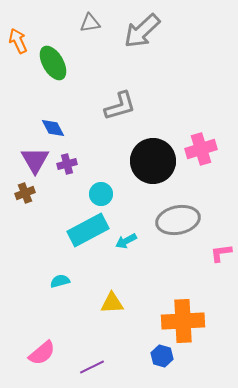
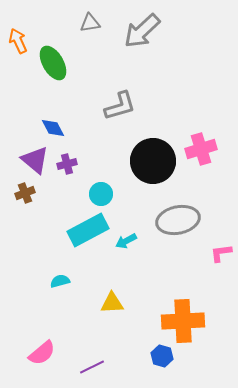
purple triangle: rotated 20 degrees counterclockwise
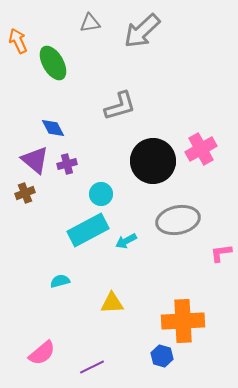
pink cross: rotated 12 degrees counterclockwise
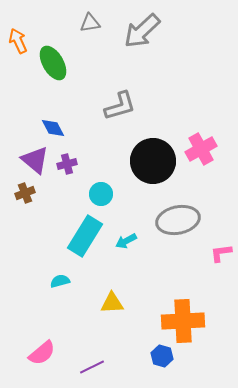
cyan rectangle: moved 3 px left, 6 px down; rotated 30 degrees counterclockwise
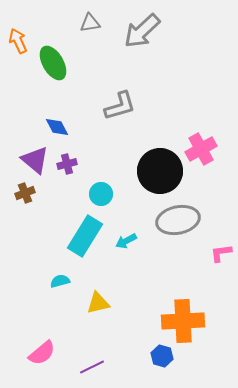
blue diamond: moved 4 px right, 1 px up
black circle: moved 7 px right, 10 px down
yellow triangle: moved 14 px left; rotated 10 degrees counterclockwise
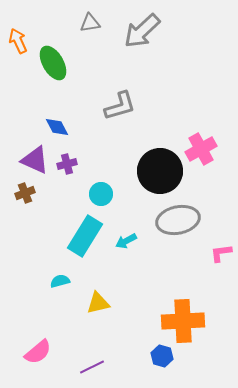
purple triangle: rotated 16 degrees counterclockwise
pink semicircle: moved 4 px left, 1 px up
